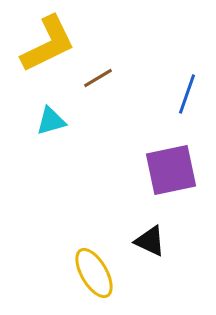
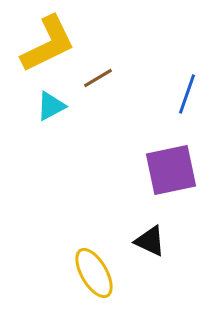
cyan triangle: moved 15 px up; rotated 12 degrees counterclockwise
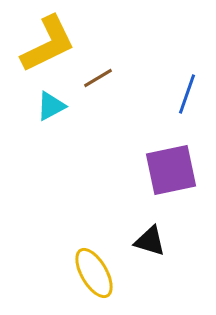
black triangle: rotated 8 degrees counterclockwise
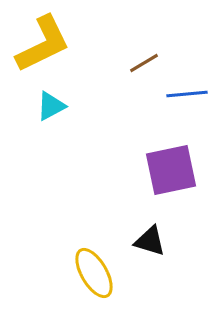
yellow L-shape: moved 5 px left
brown line: moved 46 px right, 15 px up
blue line: rotated 66 degrees clockwise
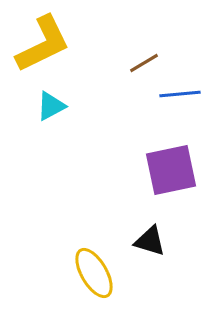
blue line: moved 7 px left
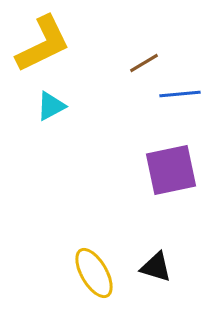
black triangle: moved 6 px right, 26 px down
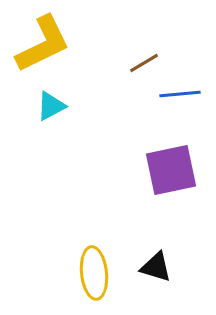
yellow ellipse: rotated 24 degrees clockwise
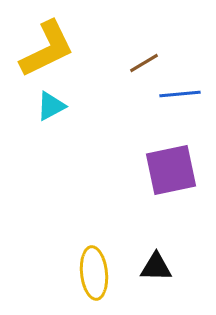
yellow L-shape: moved 4 px right, 5 px down
black triangle: rotated 16 degrees counterclockwise
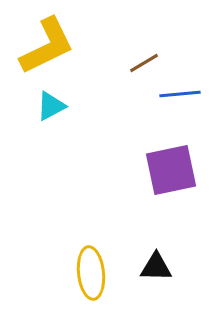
yellow L-shape: moved 3 px up
yellow ellipse: moved 3 px left
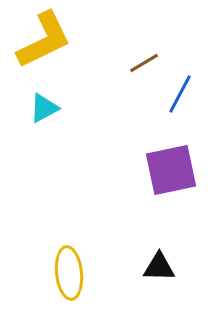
yellow L-shape: moved 3 px left, 6 px up
blue line: rotated 57 degrees counterclockwise
cyan triangle: moved 7 px left, 2 px down
black triangle: moved 3 px right
yellow ellipse: moved 22 px left
